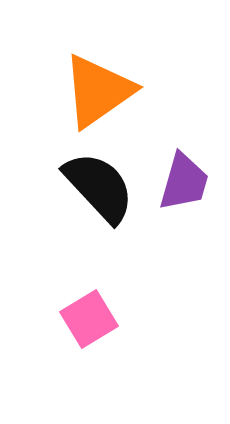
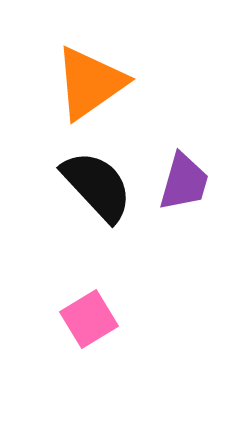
orange triangle: moved 8 px left, 8 px up
black semicircle: moved 2 px left, 1 px up
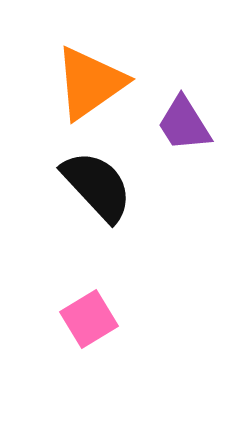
purple trapezoid: moved 58 px up; rotated 132 degrees clockwise
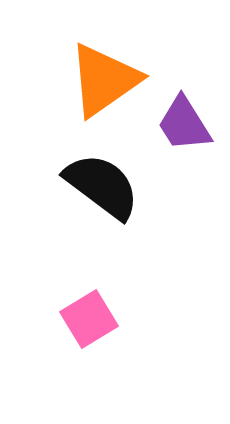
orange triangle: moved 14 px right, 3 px up
black semicircle: moved 5 px right; rotated 10 degrees counterclockwise
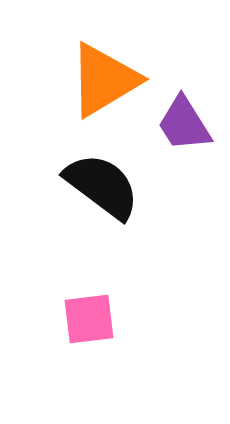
orange triangle: rotated 4 degrees clockwise
pink square: rotated 24 degrees clockwise
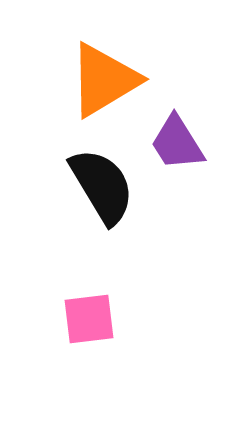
purple trapezoid: moved 7 px left, 19 px down
black semicircle: rotated 22 degrees clockwise
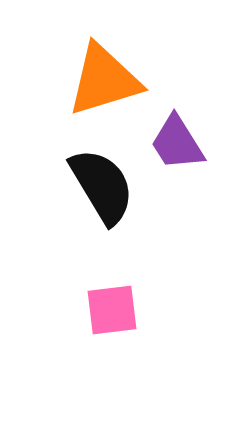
orange triangle: rotated 14 degrees clockwise
pink square: moved 23 px right, 9 px up
